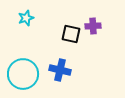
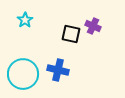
cyan star: moved 1 px left, 2 px down; rotated 14 degrees counterclockwise
purple cross: rotated 28 degrees clockwise
blue cross: moved 2 px left
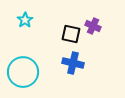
blue cross: moved 15 px right, 7 px up
cyan circle: moved 2 px up
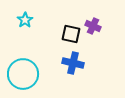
cyan circle: moved 2 px down
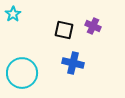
cyan star: moved 12 px left, 6 px up
black square: moved 7 px left, 4 px up
cyan circle: moved 1 px left, 1 px up
